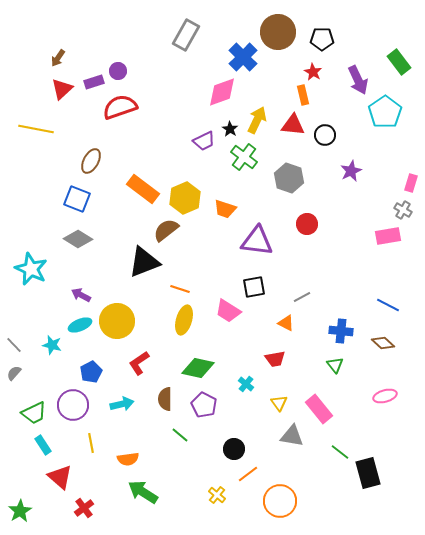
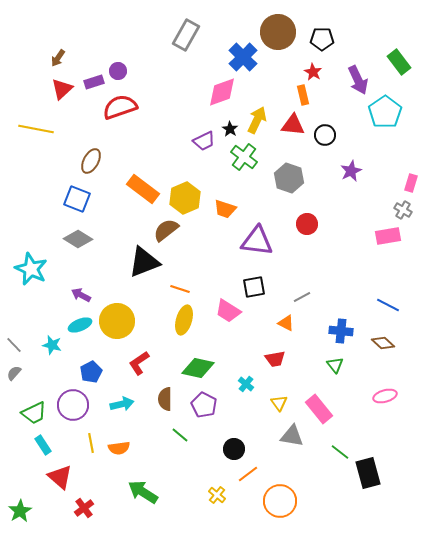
orange semicircle at (128, 459): moved 9 px left, 11 px up
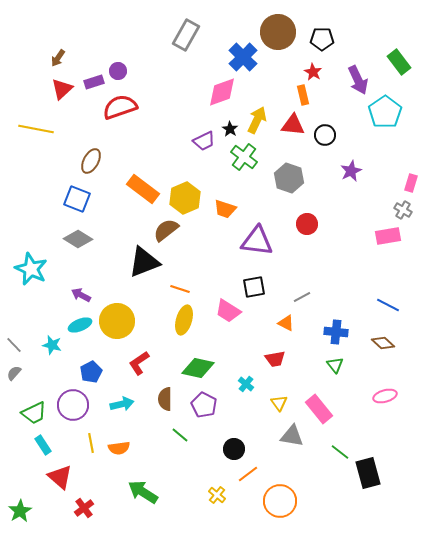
blue cross at (341, 331): moved 5 px left, 1 px down
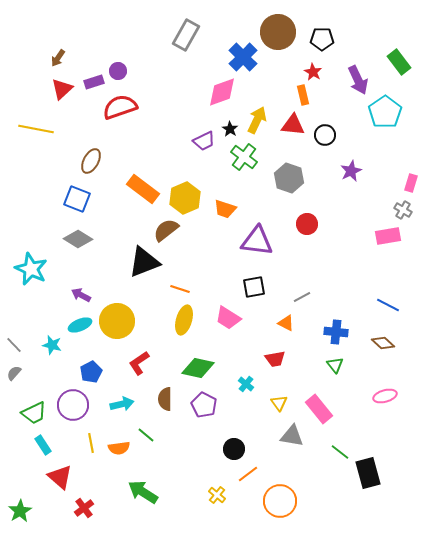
pink trapezoid at (228, 311): moved 7 px down
green line at (180, 435): moved 34 px left
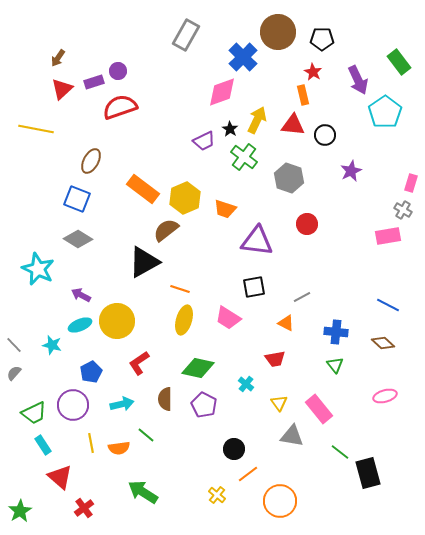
black triangle at (144, 262): rotated 8 degrees counterclockwise
cyan star at (31, 269): moved 7 px right
